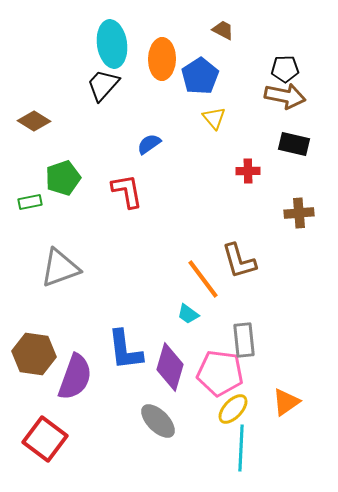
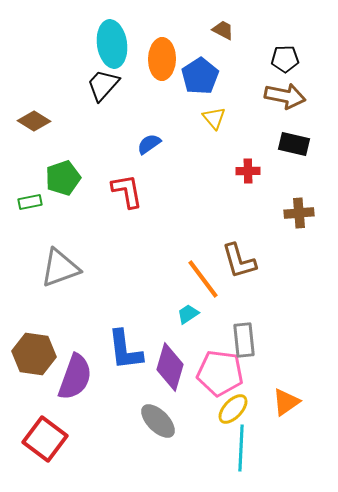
black pentagon: moved 10 px up
cyan trapezoid: rotated 110 degrees clockwise
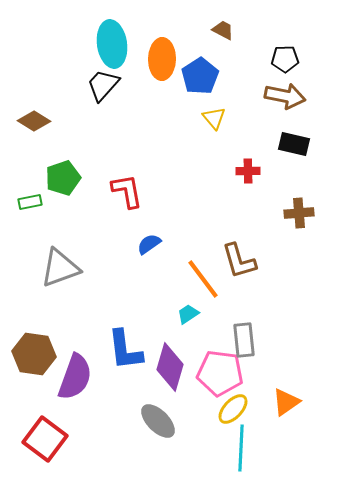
blue semicircle: moved 100 px down
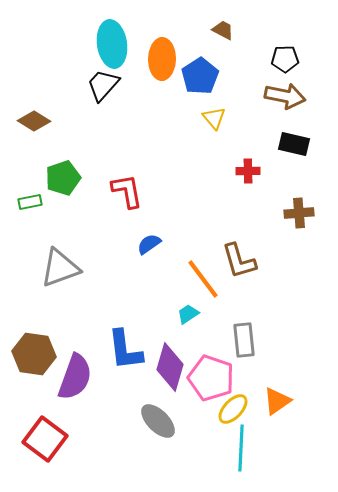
pink pentagon: moved 9 px left, 5 px down; rotated 12 degrees clockwise
orange triangle: moved 9 px left, 1 px up
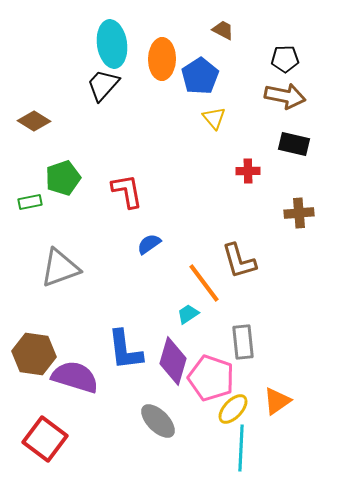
orange line: moved 1 px right, 4 px down
gray rectangle: moved 1 px left, 2 px down
purple diamond: moved 3 px right, 6 px up
purple semicircle: rotated 93 degrees counterclockwise
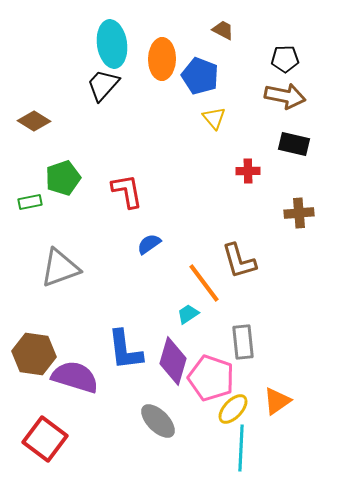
blue pentagon: rotated 18 degrees counterclockwise
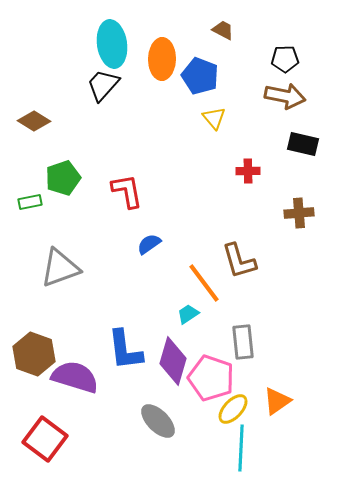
black rectangle: moved 9 px right
brown hexagon: rotated 12 degrees clockwise
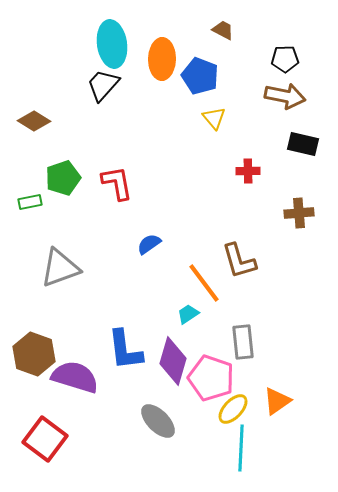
red L-shape: moved 10 px left, 8 px up
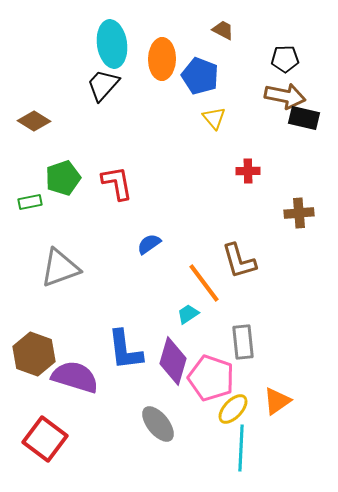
black rectangle: moved 1 px right, 26 px up
gray ellipse: moved 3 px down; rotated 6 degrees clockwise
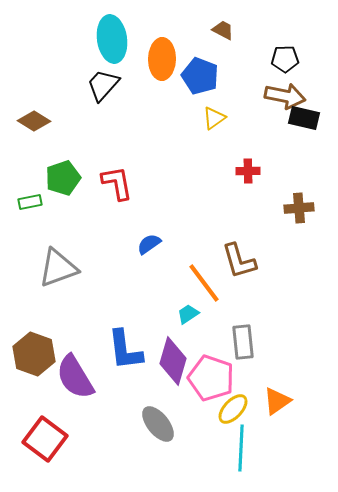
cyan ellipse: moved 5 px up
yellow triangle: rotated 35 degrees clockwise
brown cross: moved 5 px up
gray triangle: moved 2 px left
purple semicircle: rotated 138 degrees counterclockwise
